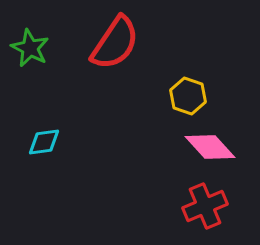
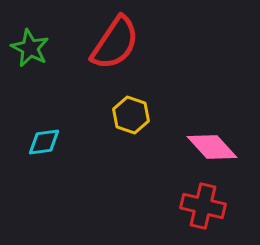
yellow hexagon: moved 57 px left, 19 px down
pink diamond: moved 2 px right
red cross: moved 2 px left; rotated 36 degrees clockwise
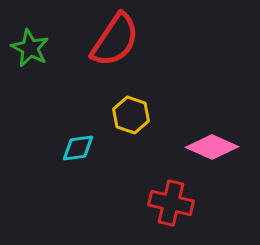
red semicircle: moved 3 px up
cyan diamond: moved 34 px right, 6 px down
pink diamond: rotated 24 degrees counterclockwise
red cross: moved 32 px left, 3 px up
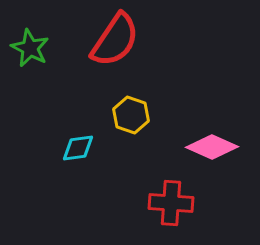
red cross: rotated 9 degrees counterclockwise
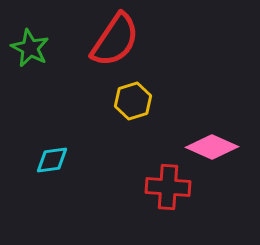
yellow hexagon: moved 2 px right, 14 px up; rotated 24 degrees clockwise
cyan diamond: moved 26 px left, 12 px down
red cross: moved 3 px left, 16 px up
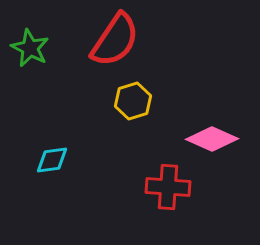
pink diamond: moved 8 px up
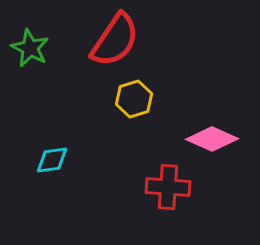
yellow hexagon: moved 1 px right, 2 px up
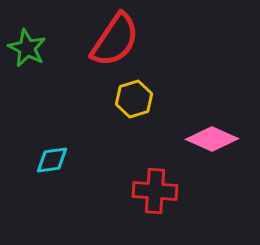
green star: moved 3 px left
red cross: moved 13 px left, 4 px down
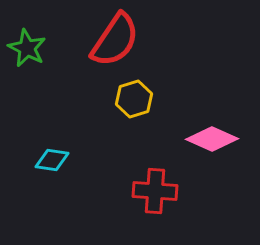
cyan diamond: rotated 16 degrees clockwise
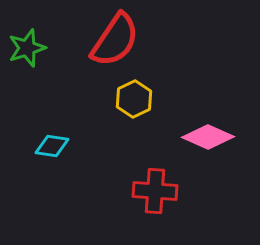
green star: rotated 27 degrees clockwise
yellow hexagon: rotated 9 degrees counterclockwise
pink diamond: moved 4 px left, 2 px up
cyan diamond: moved 14 px up
